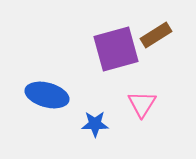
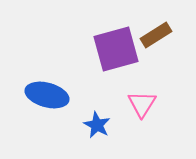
blue star: moved 2 px right, 1 px down; rotated 28 degrees clockwise
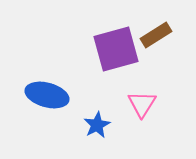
blue star: rotated 16 degrees clockwise
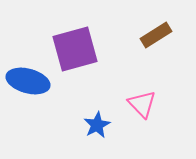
purple square: moved 41 px left
blue ellipse: moved 19 px left, 14 px up
pink triangle: rotated 16 degrees counterclockwise
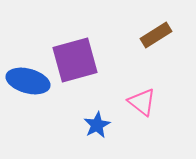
purple square: moved 11 px down
pink triangle: moved 2 px up; rotated 8 degrees counterclockwise
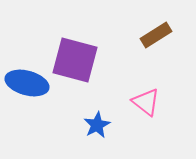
purple square: rotated 30 degrees clockwise
blue ellipse: moved 1 px left, 2 px down
pink triangle: moved 4 px right
